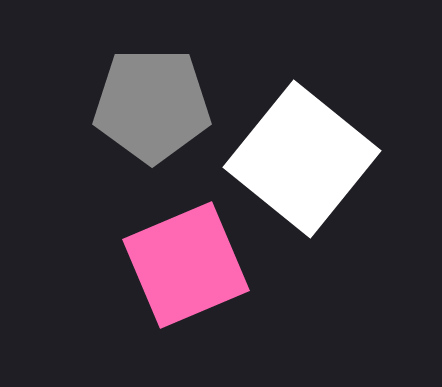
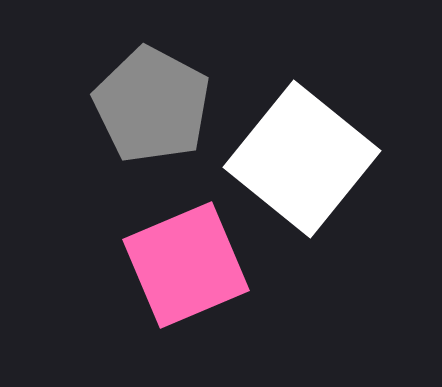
gray pentagon: rotated 28 degrees clockwise
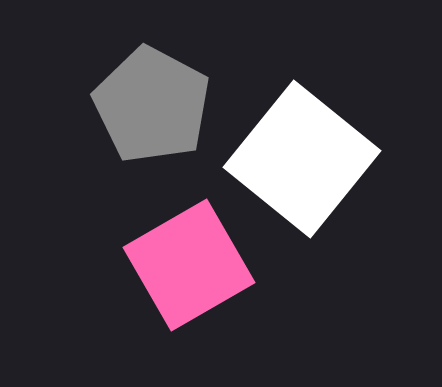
pink square: moved 3 px right; rotated 7 degrees counterclockwise
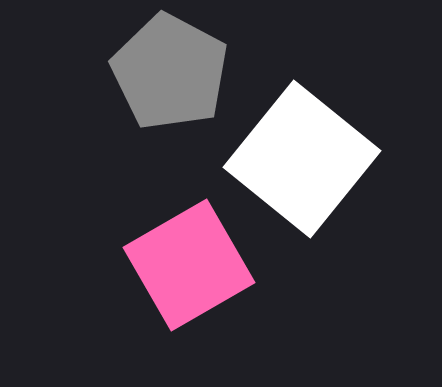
gray pentagon: moved 18 px right, 33 px up
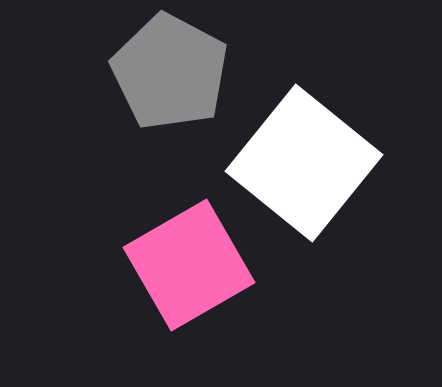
white square: moved 2 px right, 4 px down
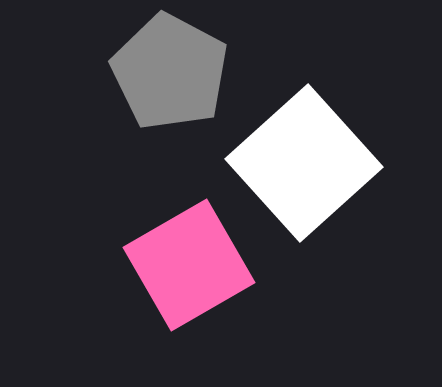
white square: rotated 9 degrees clockwise
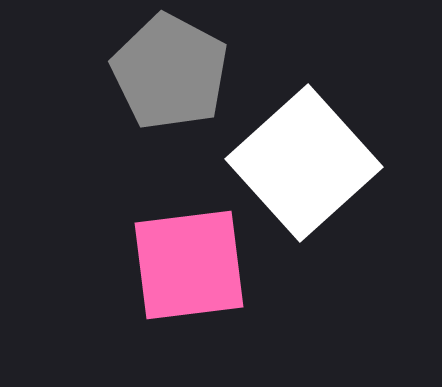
pink square: rotated 23 degrees clockwise
